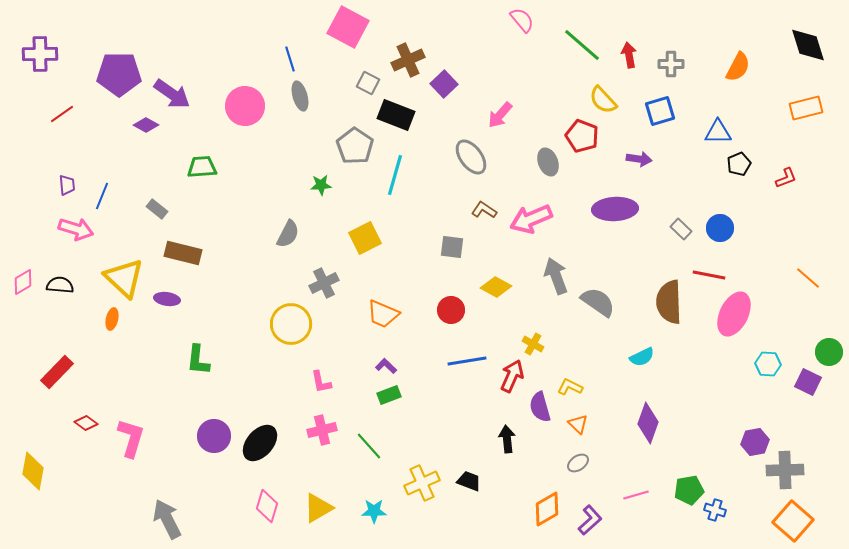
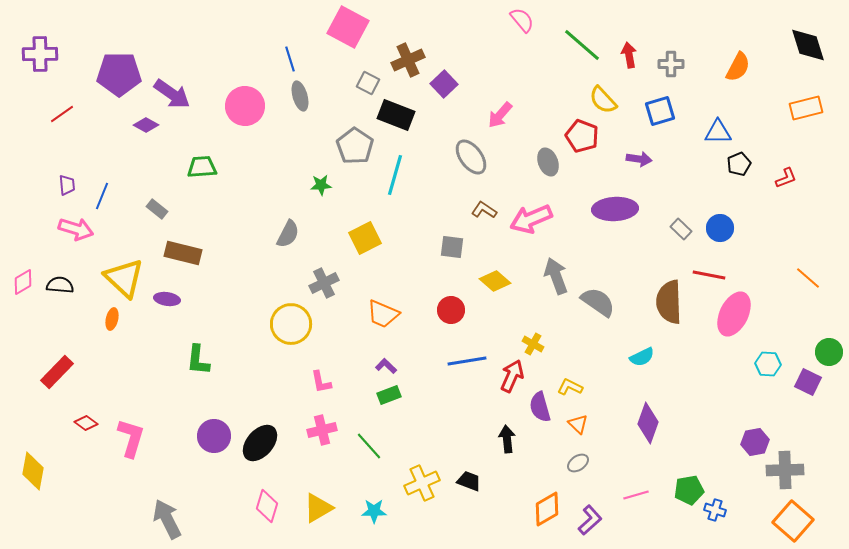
yellow diamond at (496, 287): moved 1 px left, 6 px up; rotated 12 degrees clockwise
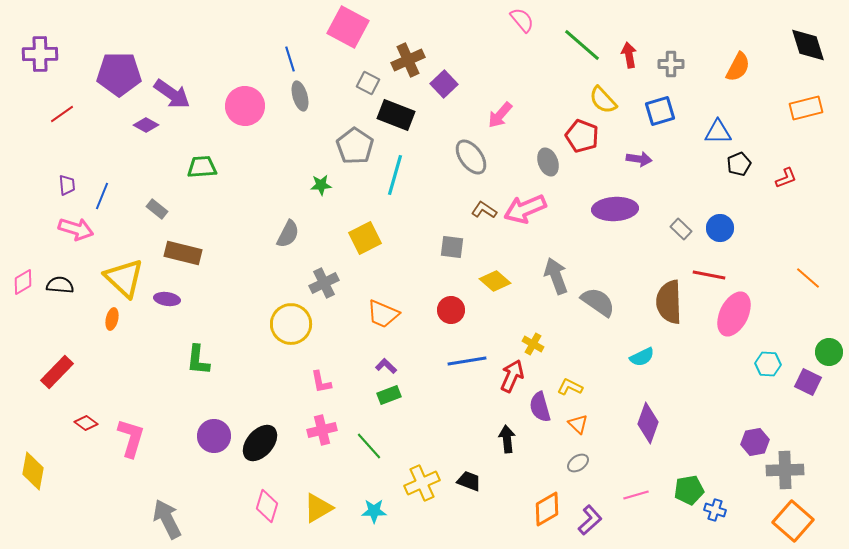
pink arrow at (531, 219): moved 6 px left, 10 px up
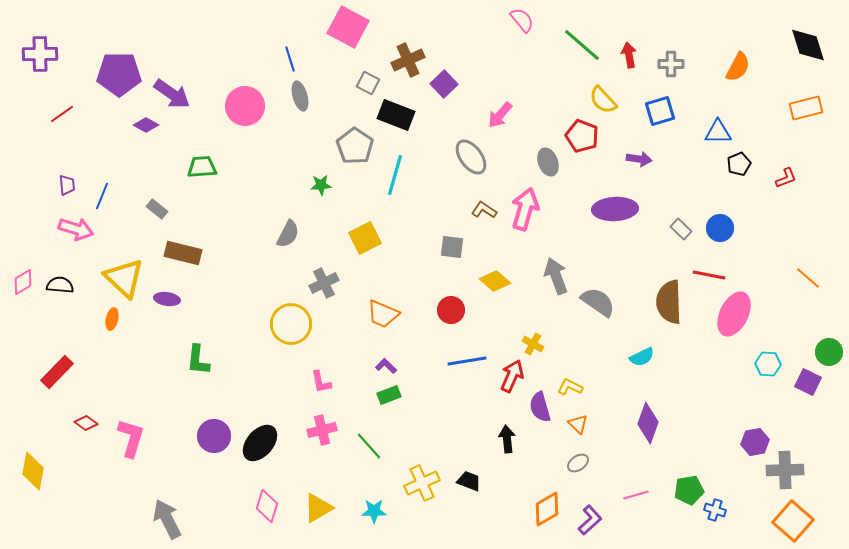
pink arrow at (525, 209): rotated 129 degrees clockwise
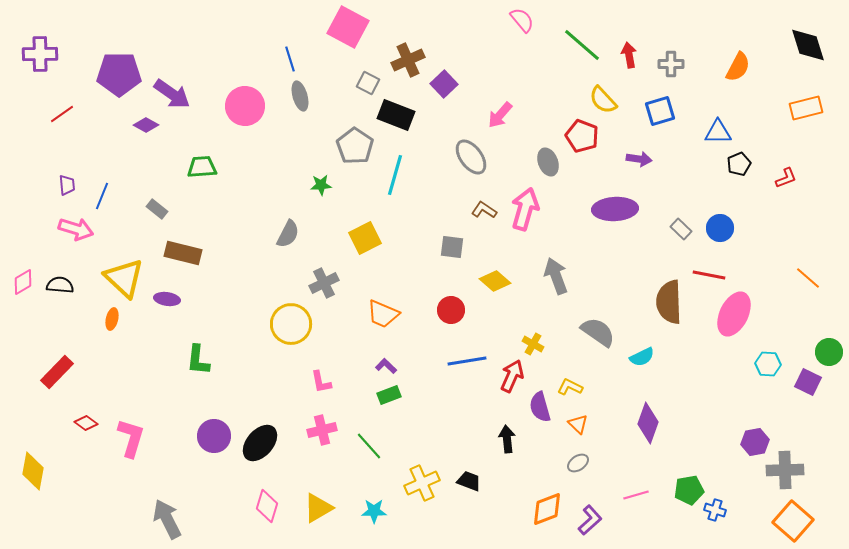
gray semicircle at (598, 302): moved 30 px down
orange diamond at (547, 509): rotated 9 degrees clockwise
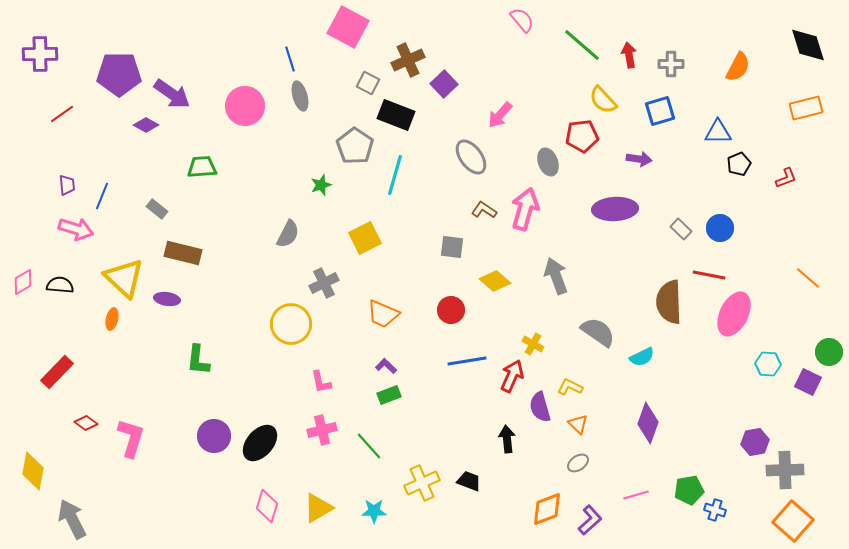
red pentagon at (582, 136): rotated 28 degrees counterclockwise
green star at (321, 185): rotated 15 degrees counterclockwise
gray arrow at (167, 519): moved 95 px left
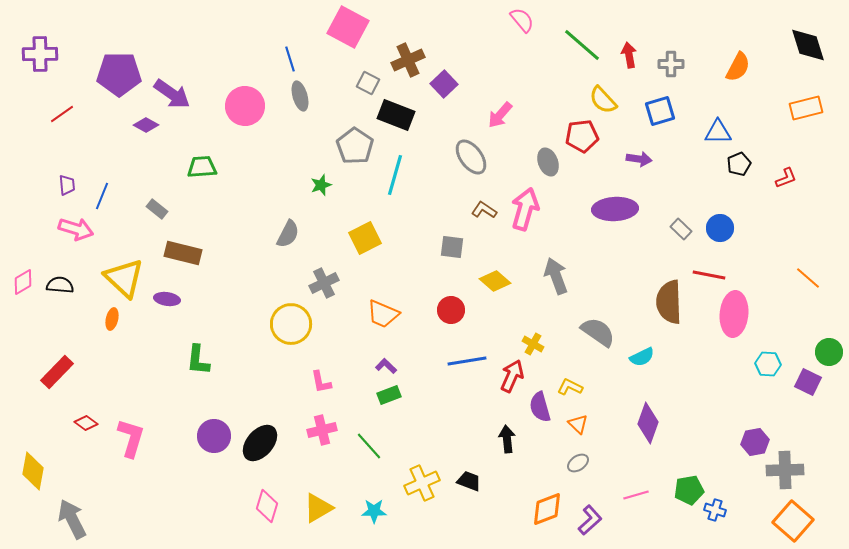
pink ellipse at (734, 314): rotated 21 degrees counterclockwise
